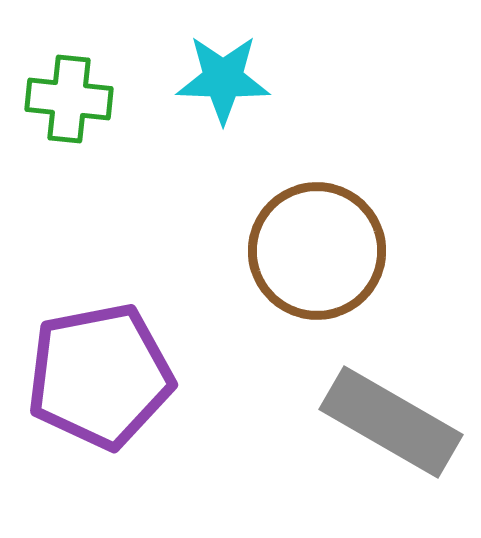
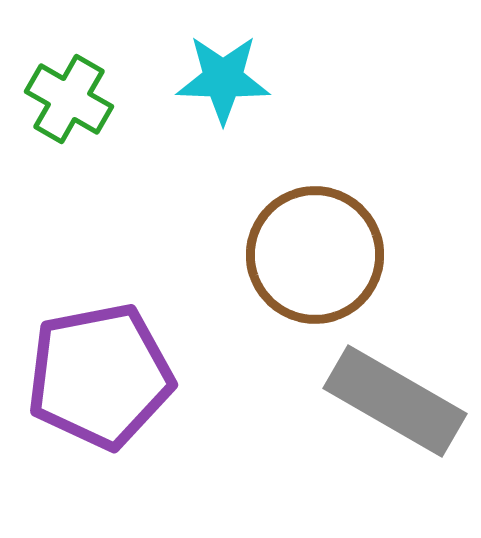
green cross: rotated 24 degrees clockwise
brown circle: moved 2 px left, 4 px down
gray rectangle: moved 4 px right, 21 px up
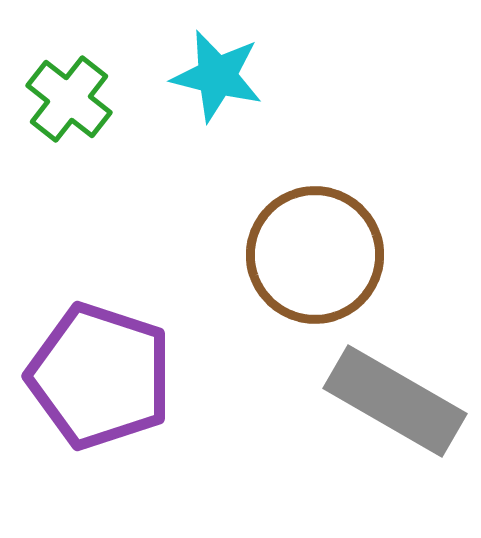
cyan star: moved 6 px left, 3 px up; rotated 12 degrees clockwise
green cross: rotated 8 degrees clockwise
purple pentagon: rotated 29 degrees clockwise
